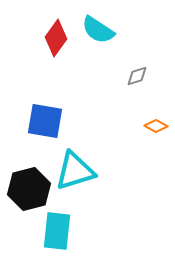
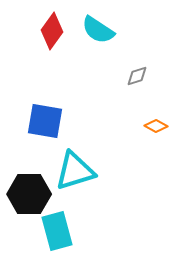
red diamond: moved 4 px left, 7 px up
black hexagon: moved 5 px down; rotated 15 degrees clockwise
cyan rectangle: rotated 21 degrees counterclockwise
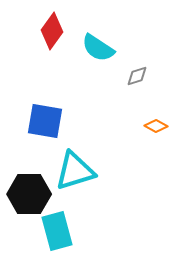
cyan semicircle: moved 18 px down
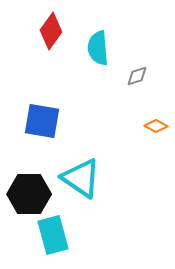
red diamond: moved 1 px left
cyan semicircle: rotated 52 degrees clockwise
blue square: moved 3 px left
cyan triangle: moved 6 px right, 7 px down; rotated 51 degrees clockwise
cyan rectangle: moved 4 px left, 4 px down
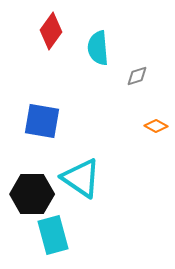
black hexagon: moved 3 px right
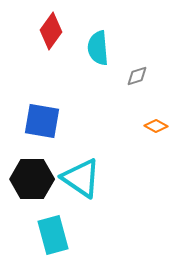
black hexagon: moved 15 px up
